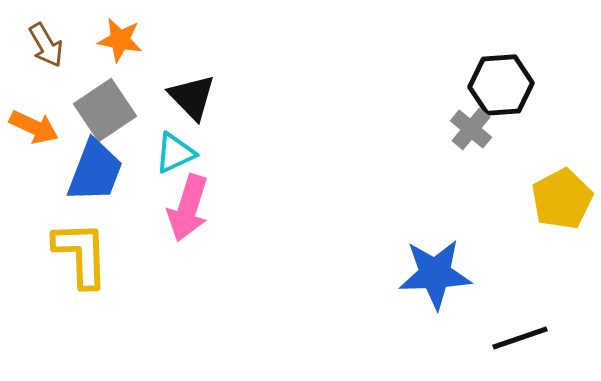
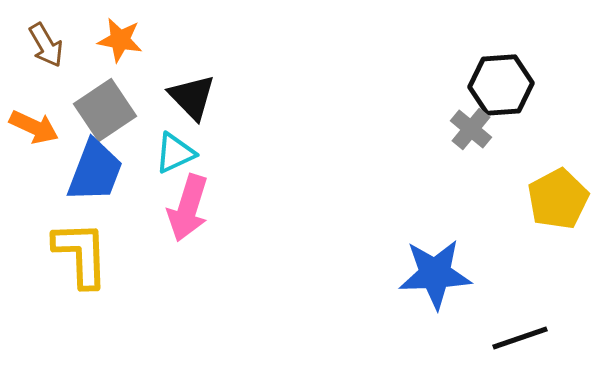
yellow pentagon: moved 4 px left
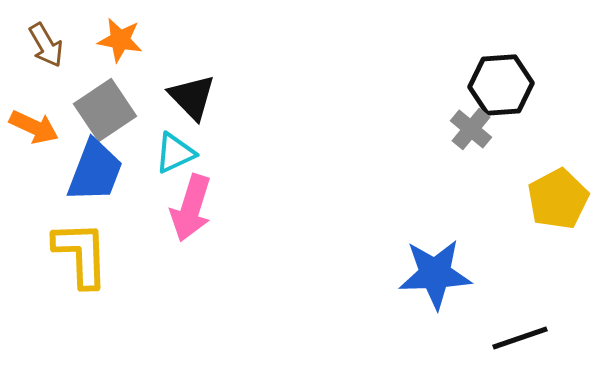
pink arrow: moved 3 px right
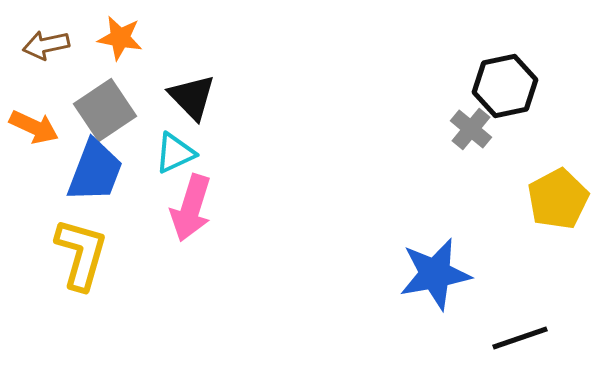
orange star: moved 2 px up
brown arrow: rotated 108 degrees clockwise
black hexagon: moved 4 px right, 1 px down; rotated 8 degrees counterclockwise
yellow L-shape: rotated 18 degrees clockwise
blue star: rotated 8 degrees counterclockwise
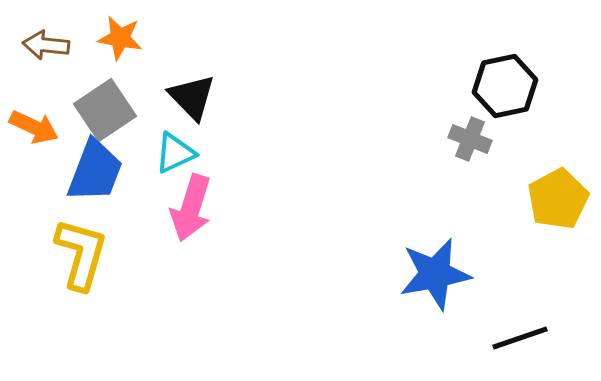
brown arrow: rotated 18 degrees clockwise
gray cross: moved 1 px left, 10 px down; rotated 18 degrees counterclockwise
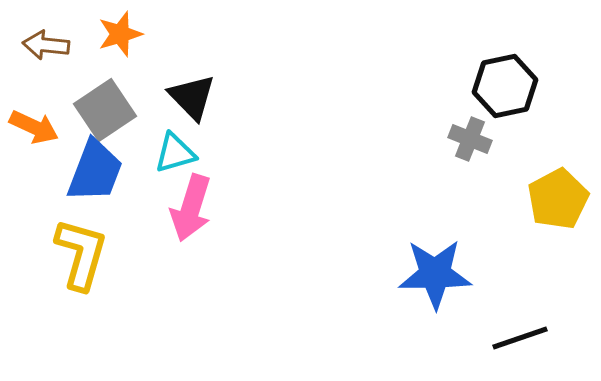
orange star: moved 4 px up; rotated 27 degrees counterclockwise
cyan triangle: rotated 9 degrees clockwise
blue star: rotated 10 degrees clockwise
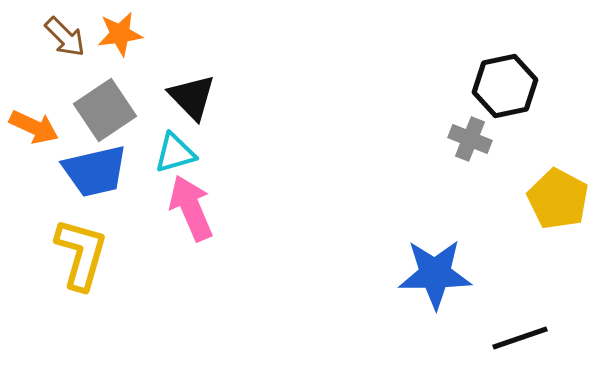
orange star: rotated 9 degrees clockwise
brown arrow: moved 19 px right, 8 px up; rotated 141 degrees counterclockwise
blue trapezoid: rotated 56 degrees clockwise
yellow pentagon: rotated 16 degrees counterclockwise
pink arrow: rotated 140 degrees clockwise
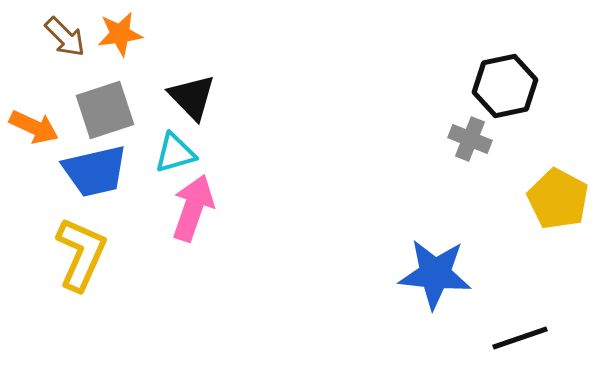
gray square: rotated 16 degrees clockwise
pink arrow: moved 2 px right; rotated 42 degrees clockwise
yellow L-shape: rotated 8 degrees clockwise
blue star: rotated 6 degrees clockwise
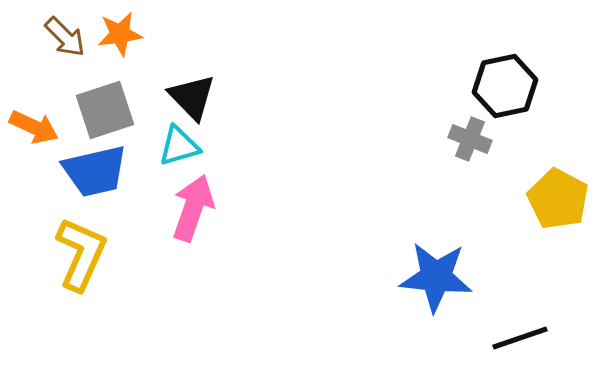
cyan triangle: moved 4 px right, 7 px up
blue star: moved 1 px right, 3 px down
